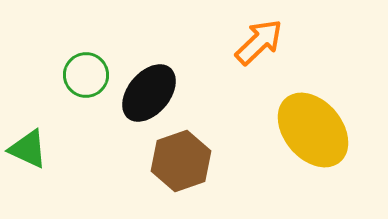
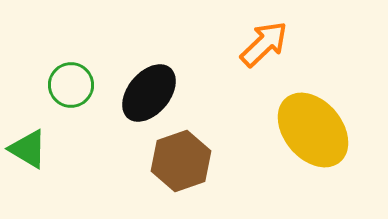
orange arrow: moved 5 px right, 2 px down
green circle: moved 15 px left, 10 px down
green triangle: rotated 6 degrees clockwise
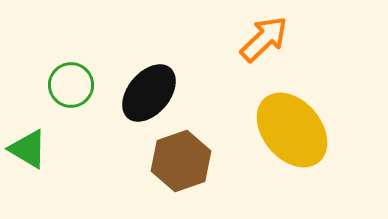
orange arrow: moved 5 px up
yellow ellipse: moved 21 px left
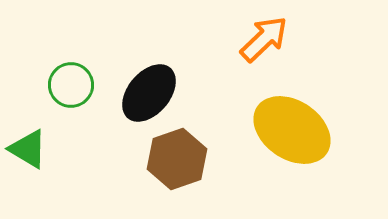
yellow ellipse: rotated 16 degrees counterclockwise
brown hexagon: moved 4 px left, 2 px up
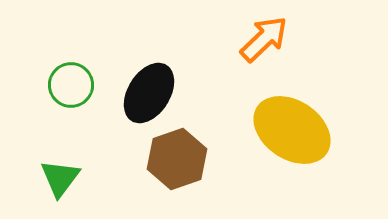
black ellipse: rotated 8 degrees counterclockwise
green triangle: moved 32 px right, 29 px down; rotated 36 degrees clockwise
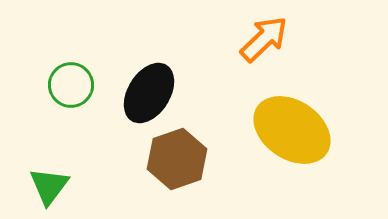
green triangle: moved 11 px left, 8 px down
